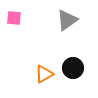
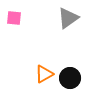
gray triangle: moved 1 px right, 2 px up
black circle: moved 3 px left, 10 px down
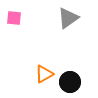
black circle: moved 4 px down
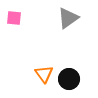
orange triangle: rotated 36 degrees counterclockwise
black circle: moved 1 px left, 3 px up
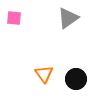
black circle: moved 7 px right
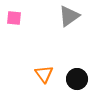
gray triangle: moved 1 px right, 2 px up
black circle: moved 1 px right
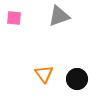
gray triangle: moved 10 px left; rotated 15 degrees clockwise
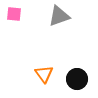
pink square: moved 4 px up
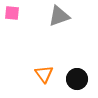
pink square: moved 2 px left, 1 px up
